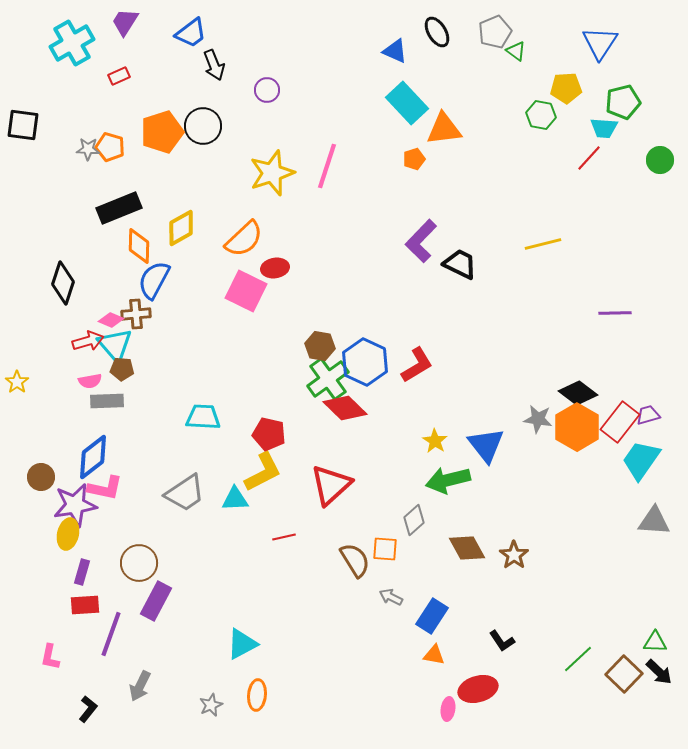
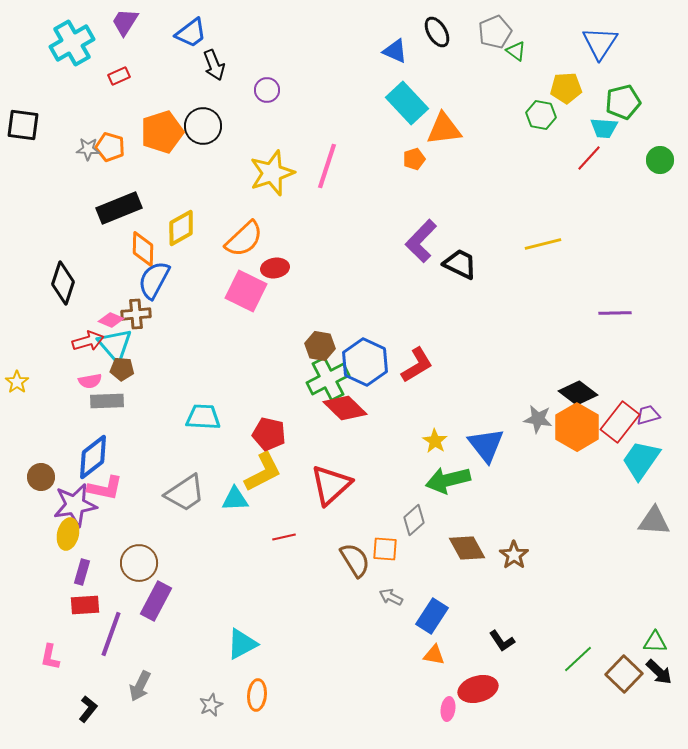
orange diamond at (139, 246): moved 4 px right, 3 px down
green cross at (328, 379): rotated 9 degrees clockwise
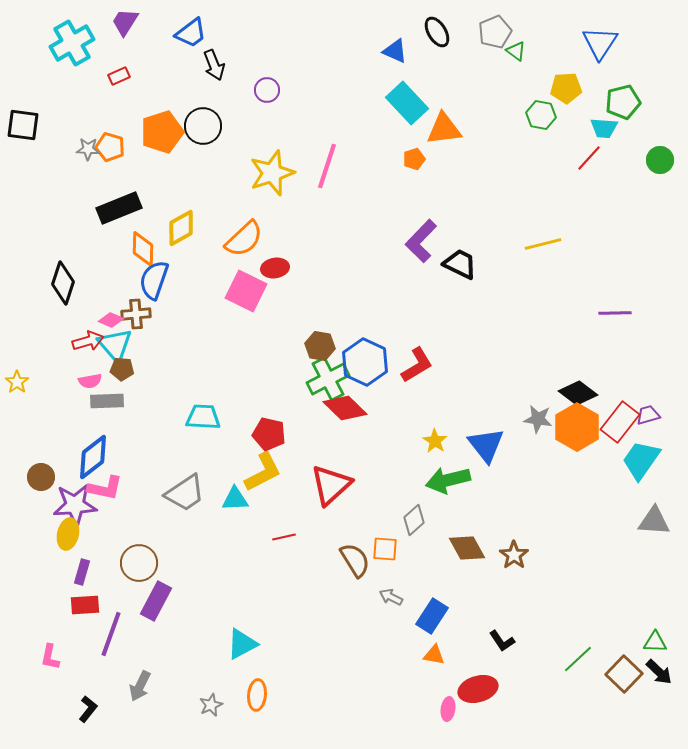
blue semicircle at (154, 280): rotated 9 degrees counterclockwise
purple star at (75, 505): rotated 6 degrees clockwise
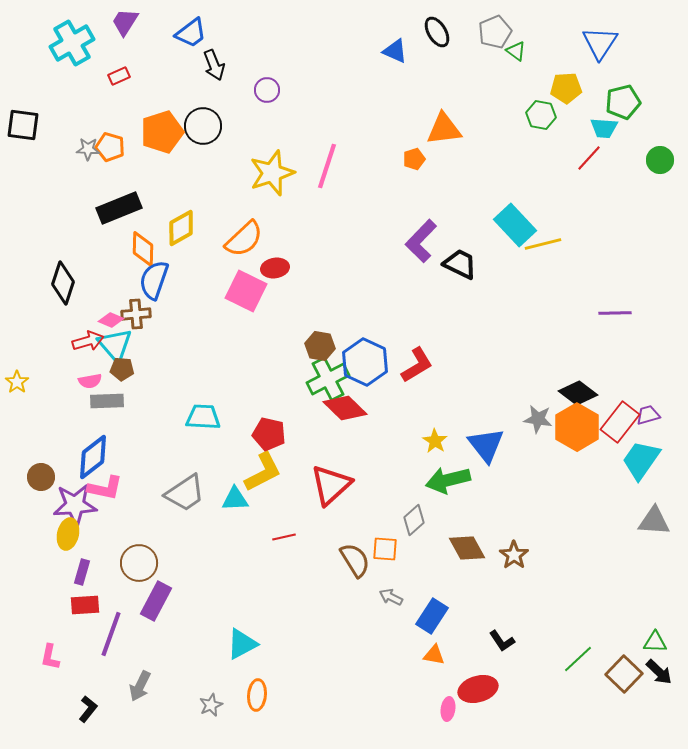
cyan rectangle at (407, 103): moved 108 px right, 122 px down
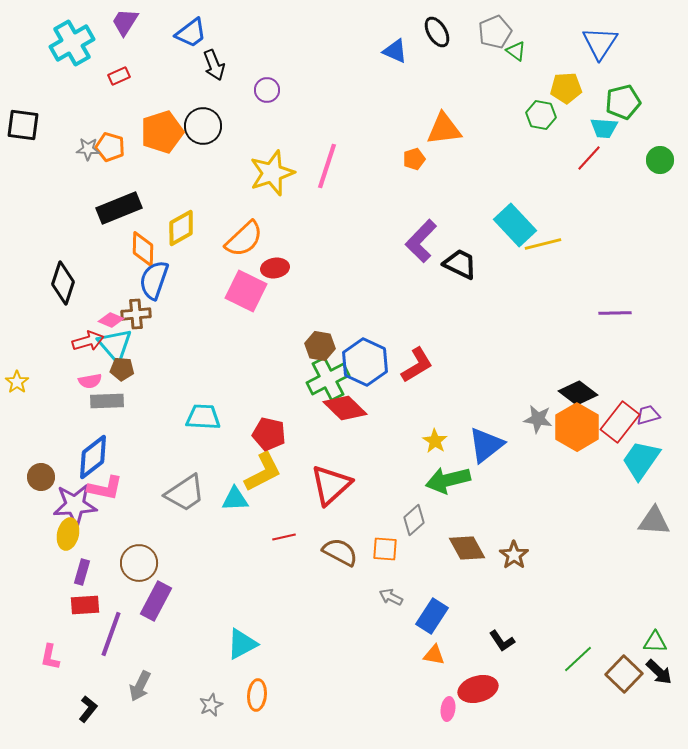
blue triangle at (486, 445): rotated 30 degrees clockwise
brown semicircle at (355, 560): moved 15 px left, 8 px up; rotated 30 degrees counterclockwise
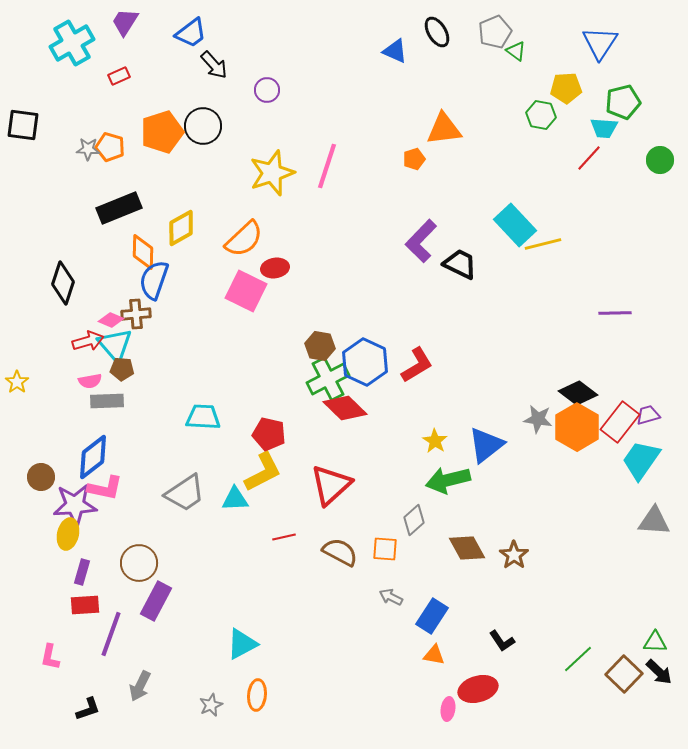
black arrow at (214, 65): rotated 20 degrees counterclockwise
orange diamond at (143, 249): moved 3 px down
black L-shape at (88, 709): rotated 32 degrees clockwise
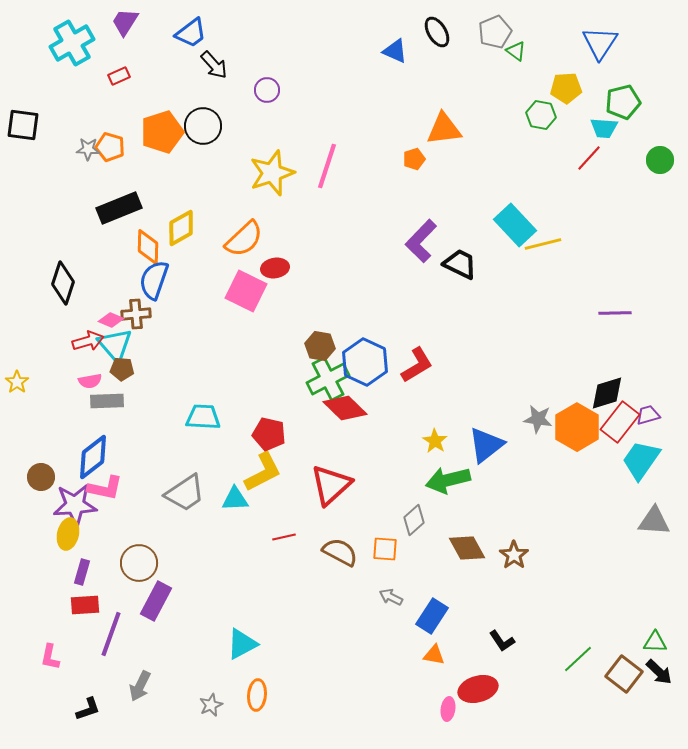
orange diamond at (143, 252): moved 5 px right, 5 px up
black diamond at (578, 393): moved 29 px right; rotated 54 degrees counterclockwise
brown square at (624, 674): rotated 6 degrees counterclockwise
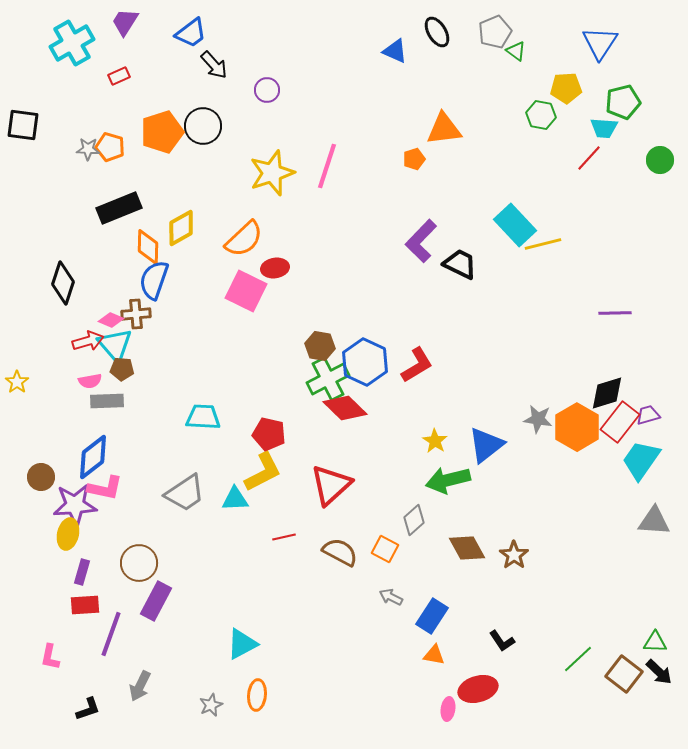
orange square at (385, 549): rotated 24 degrees clockwise
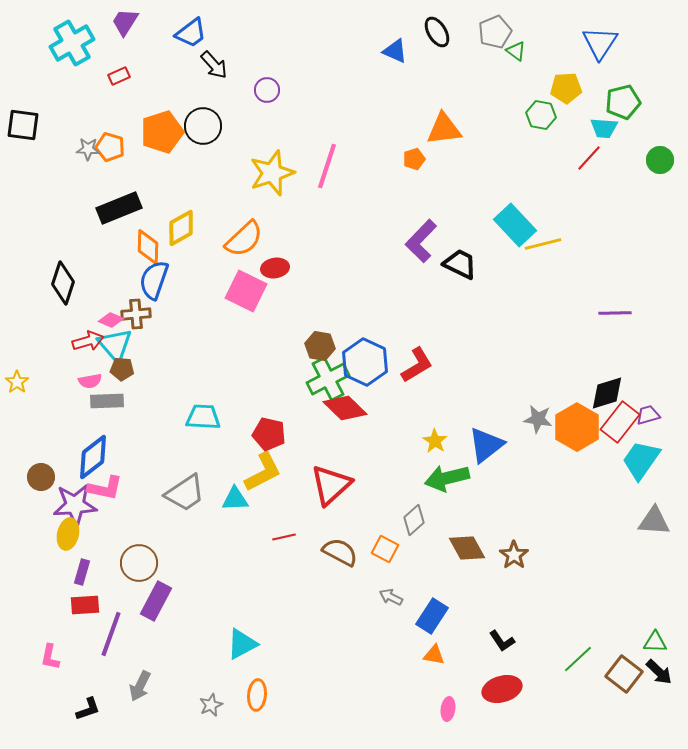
green arrow at (448, 480): moved 1 px left, 2 px up
red ellipse at (478, 689): moved 24 px right
